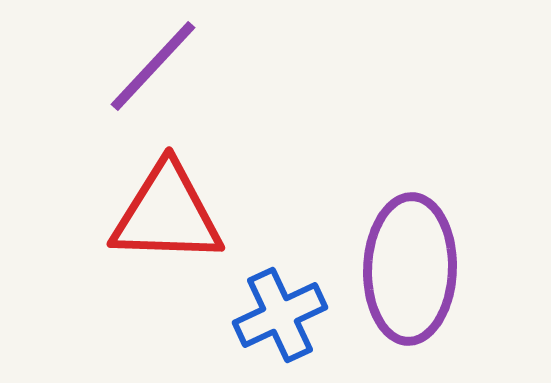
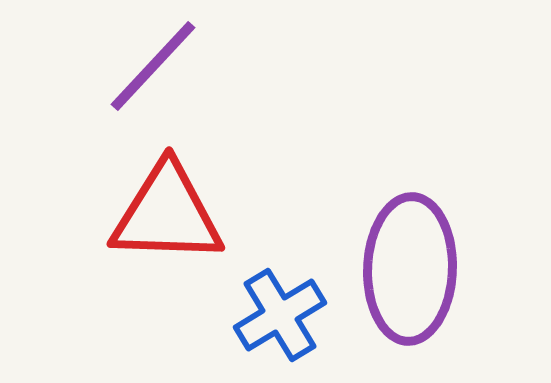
blue cross: rotated 6 degrees counterclockwise
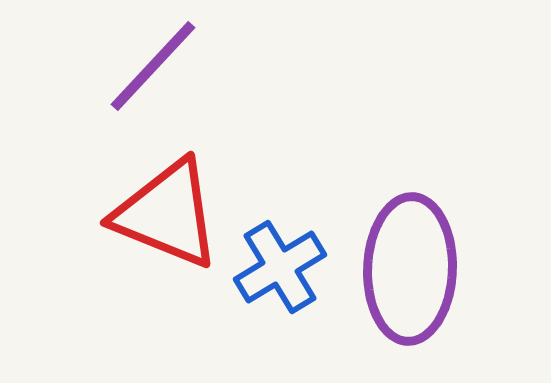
red triangle: rotated 20 degrees clockwise
blue cross: moved 48 px up
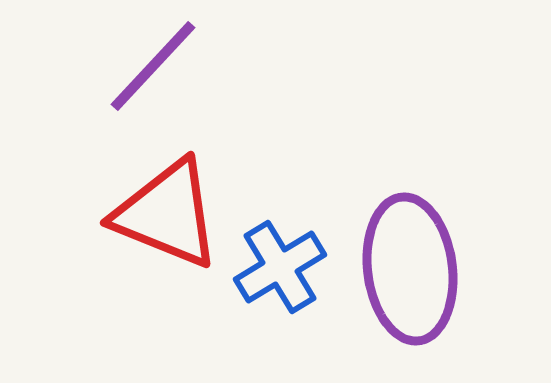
purple ellipse: rotated 9 degrees counterclockwise
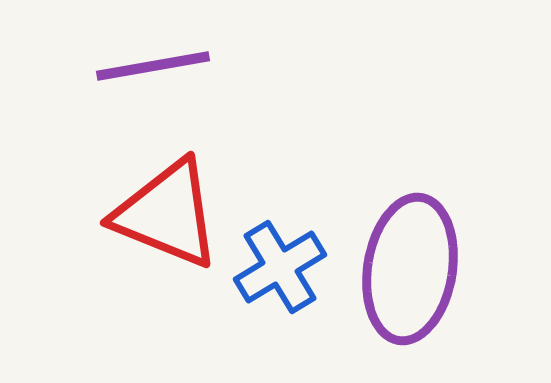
purple line: rotated 37 degrees clockwise
purple ellipse: rotated 16 degrees clockwise
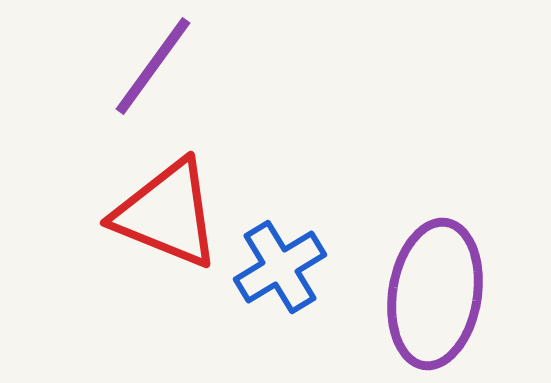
purple line: rotated 44 degrees counterclockwise
purple ellipse: moved 25 px right, 25 px down
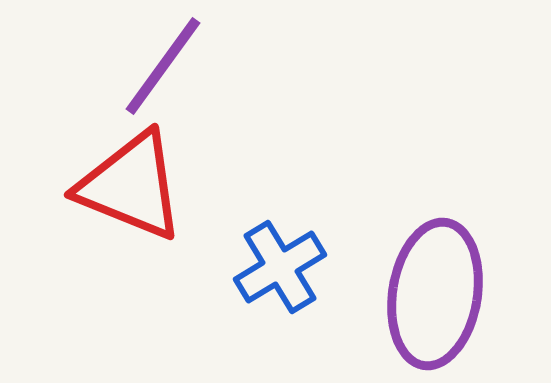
purple line: moved 10 px right
red triangle: moved 36 px left, 28 px up
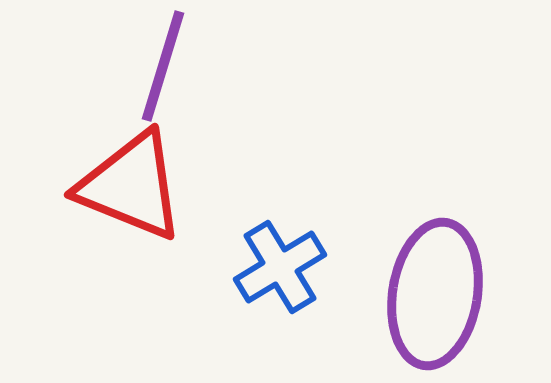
purple line: rotated 19 degrees counterclockwise
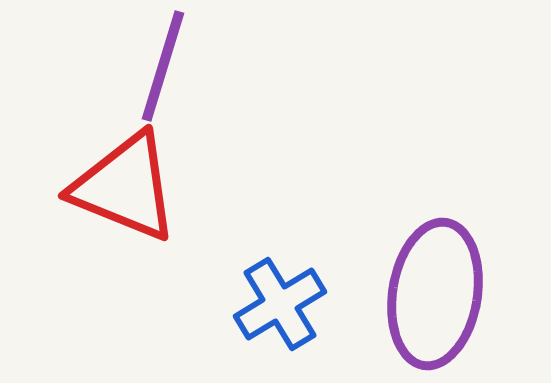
red triangle: moved 6 px left, 1 px down
blue cross: moved 37 px down
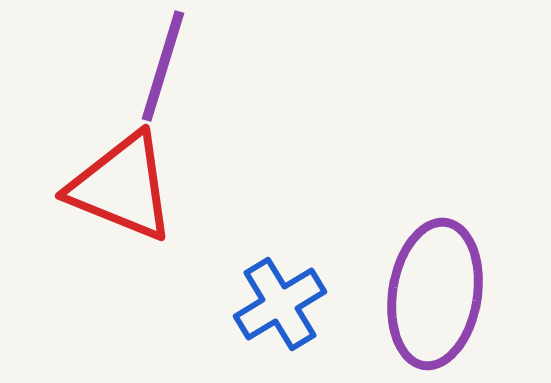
red triangle: moved 3 px left
